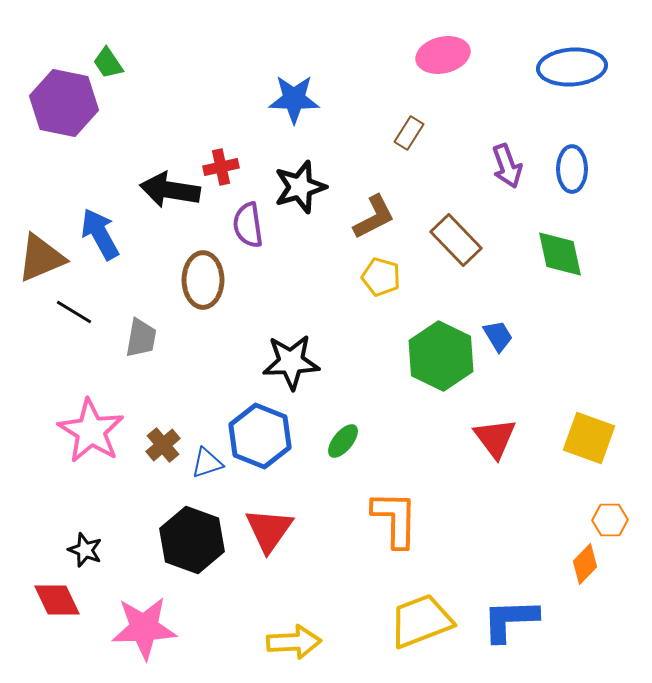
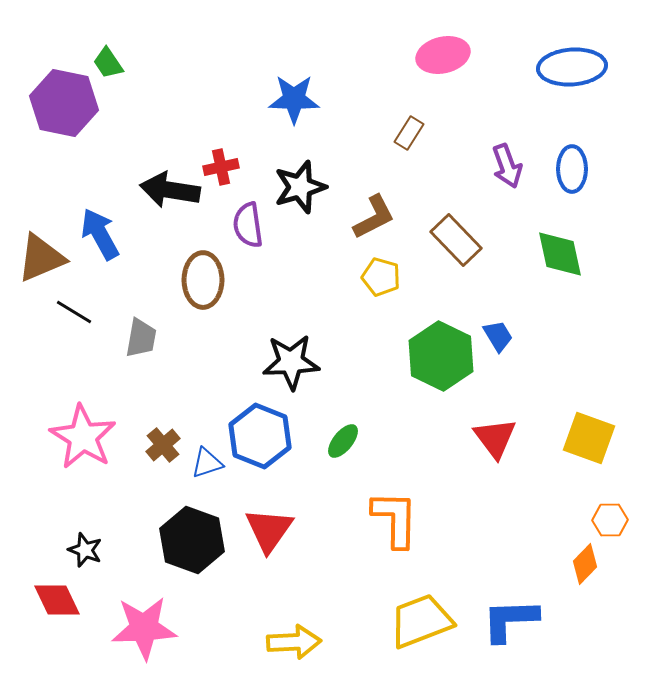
pink star at (91, 431): moved 8 px left, 6 px down
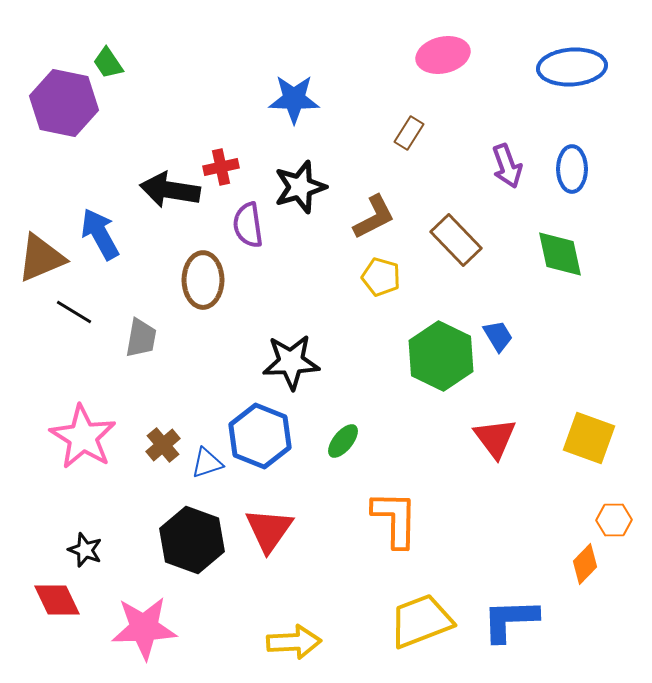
orange hexagon at (610, 520): moved 4 px right
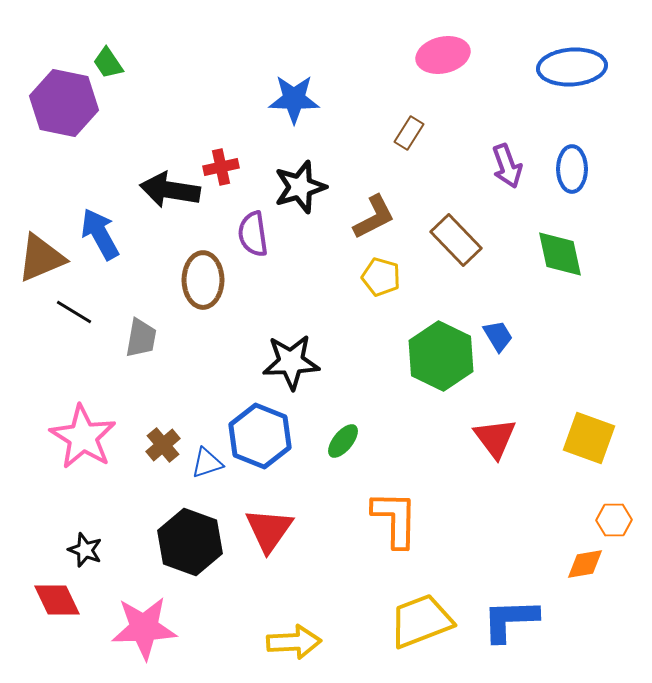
purple semicircle at (248, 225): moved 5 px right, 9 px down
black hexagon at (192, 540): moved 2 px left, 2 px down
orange diamond at (585, 564): rotated 36 degrees clockwise
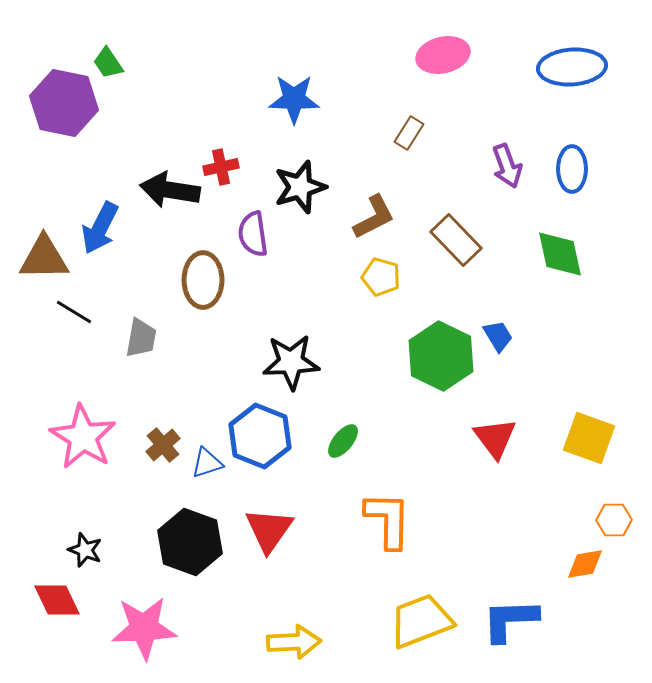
blue arrow at (100, 234): moved 6 px up; rotated 124 degrees counterclockwise
brown triangle at (41, 258): moved 3 px right; rotated 22 degrees clockwise
orange L-shape at (395, 519): moved 7 px left, 1 px down
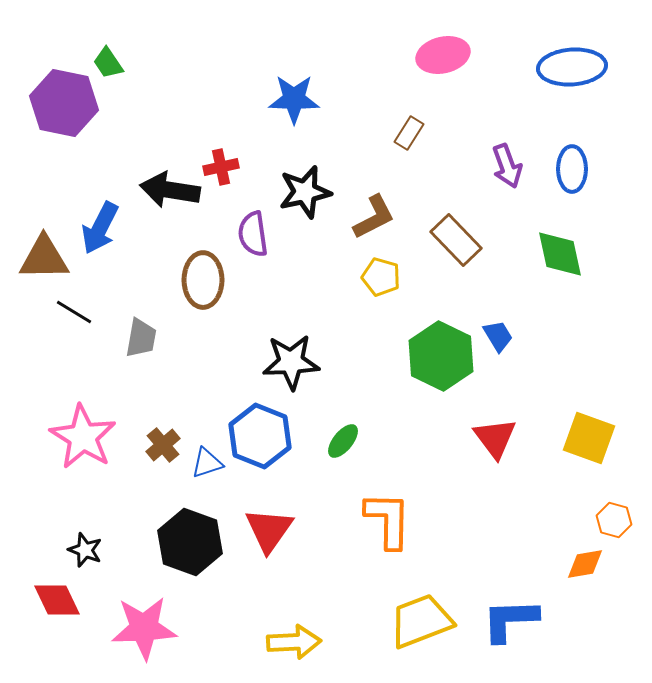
black star at (300, 187): moved 5 px right, 5 px down; rotated 4 degrees clockwise
orange hexagon at (614, 520): rotated 16 degrees clockwise
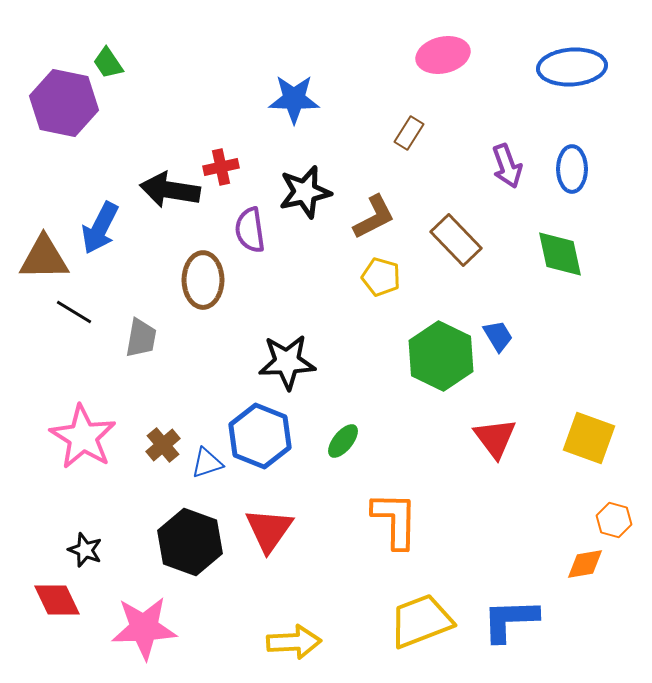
purple semicircle at (253, 234): moved 3 px left, 4 px up
black star at (291, 362): moved 4 px left
orange L-shape at (388, 520): moved 7 px right
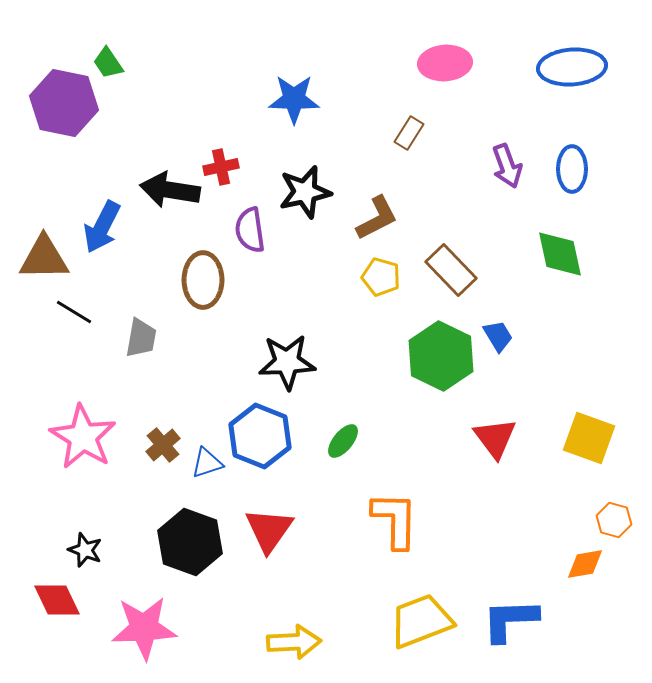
pink ellipse at (443, 55): moved 2 px right, 8 px down; rotated 9 degrees clockwise
brown L-shape at (374, 217): moved 3 px right, 1 px down
blue arrow at (100, 228): moved 2 px right, 1 px up
brown rectangle at (456, 240): moved 5 px left, 30 px down
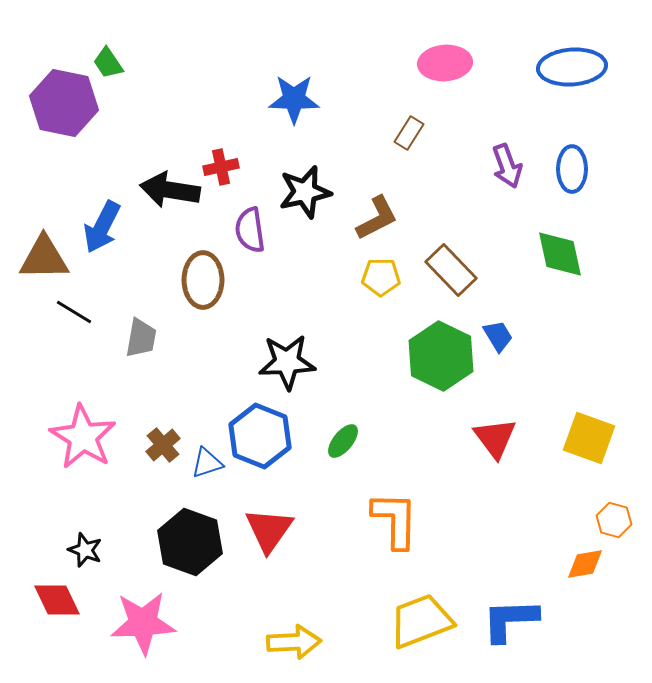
yellow pentagon at (381, 277): rotated 15 degrees counterclockwise
pink star at (144, 628): moved 1 px left, 5 px up
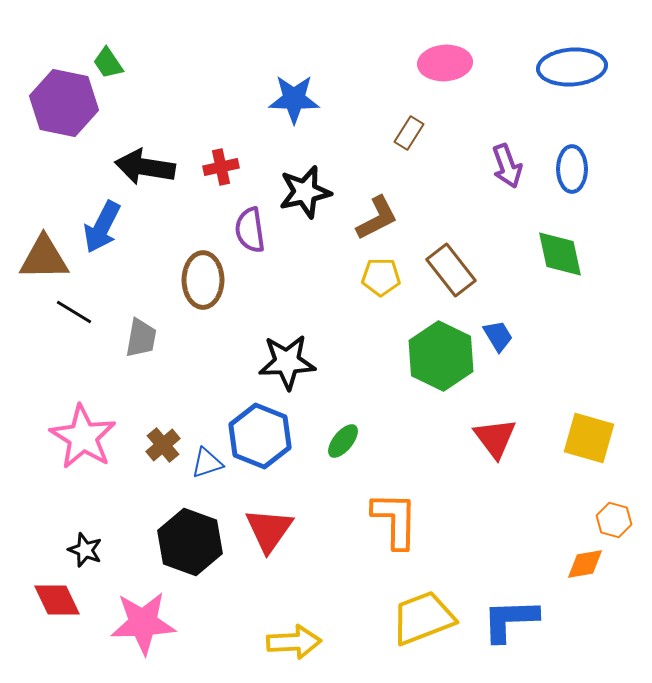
black arrow at (170, 190): moved 25 px left, 23 px up
brown rectangle at (451, 270): rotated 6 degrees clockwise
yellow square at (589, 438): rotated 4 degrees counterclockwise
yellow trapezoid at (421, 621): moved 2 px right, 3 px up
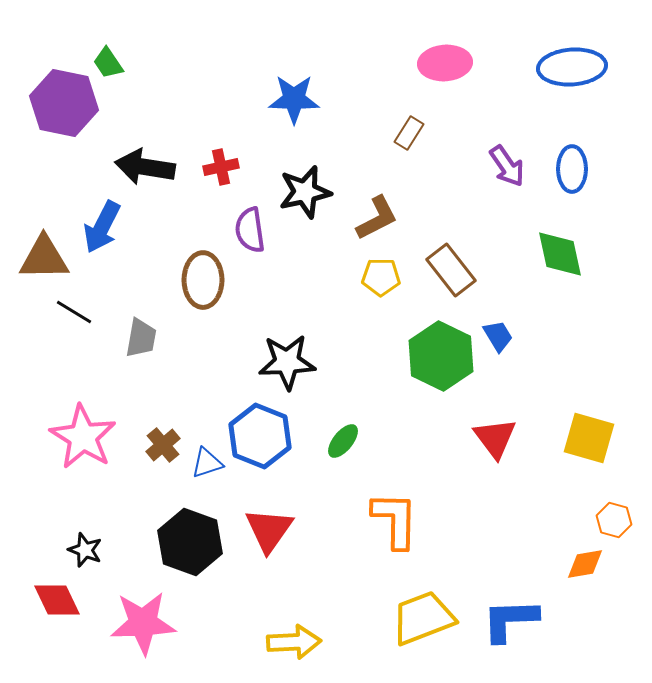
purple arrow at (507, 166): rotated 15 degrees counterclockwise
